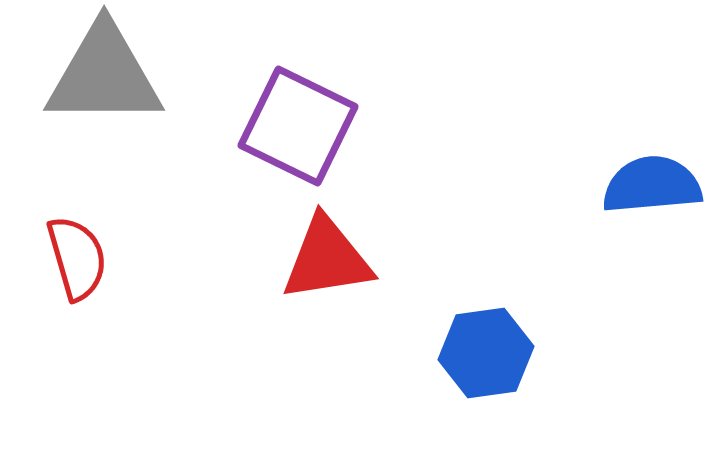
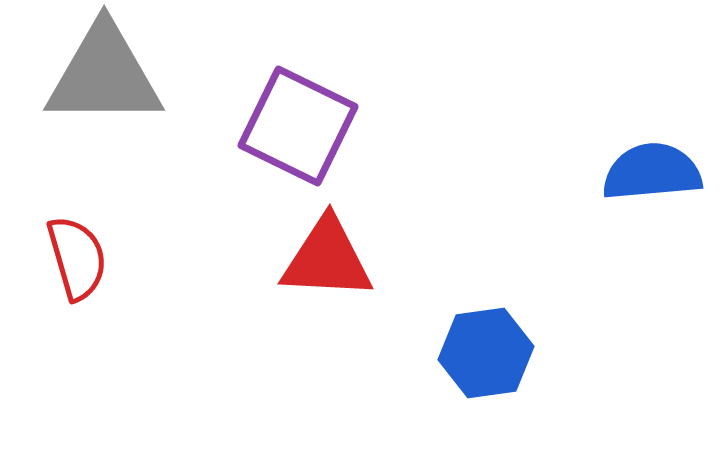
blue semicircle: moved 13 px up
red triangle: rotated 12 degrees clockwise
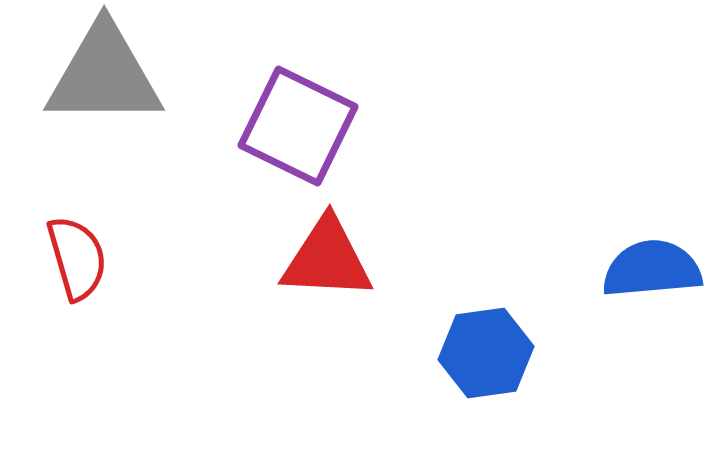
blue semicircle: moved 97 px down
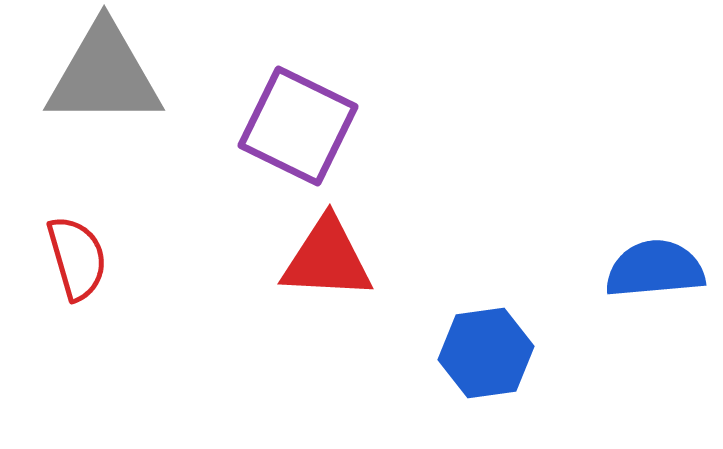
blue semicircle: moved 3 px right
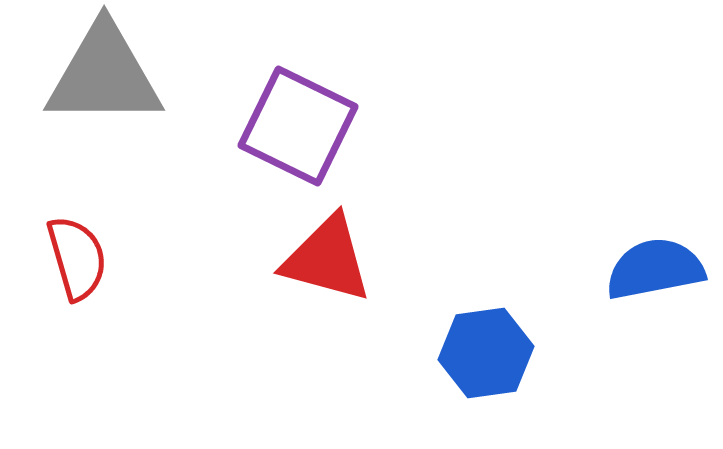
red triangle: rotated 12 degrees clockwise
blue semicircle: rotated 6 degrees counterclockwise
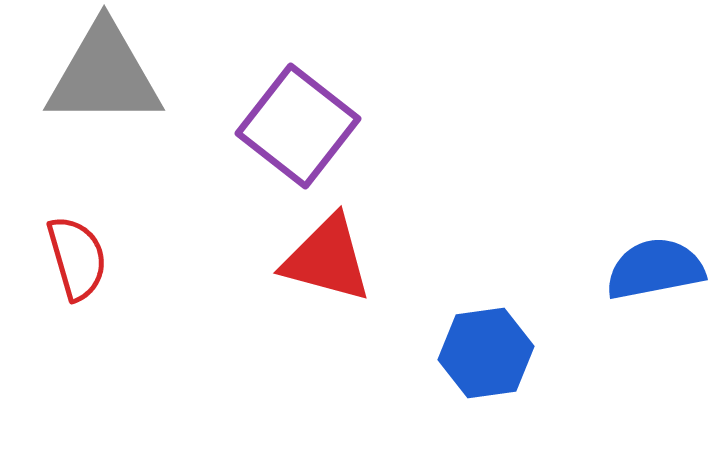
purple square: rotated 12 degrees clockwise
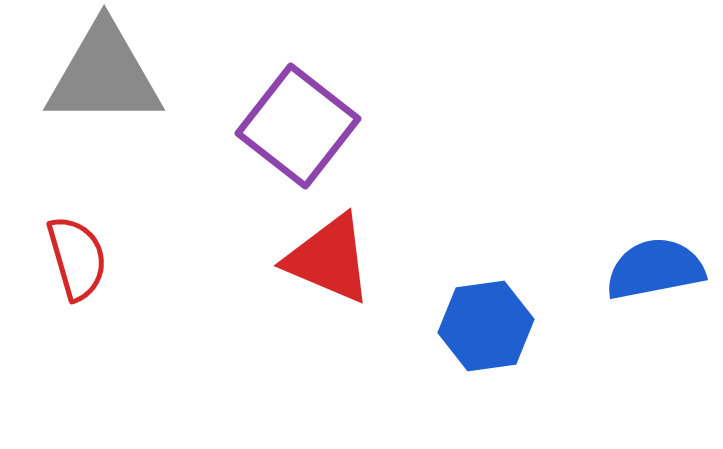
red triangle: moved 2 px right; rotated 8 degrees clockwise
blue hexagon: moved 27 px up
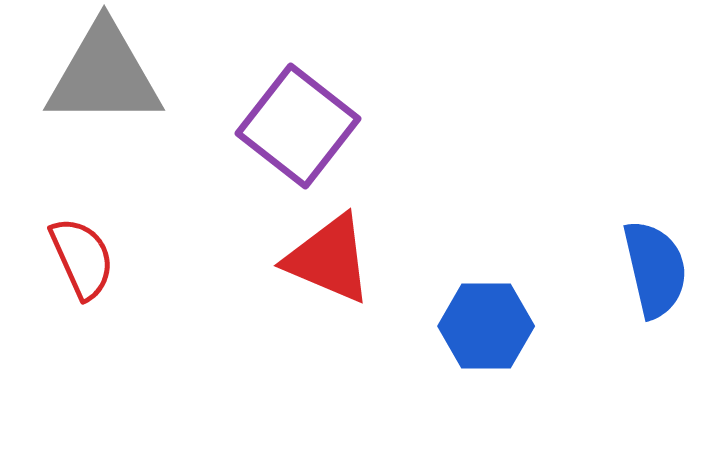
red semicircle: moved 5 px right; rotated 8 degrees counterclockwise
blue semicircle: rotated 88 degrees clockwise
blue hexagon: rotated 8 degrees clockwise
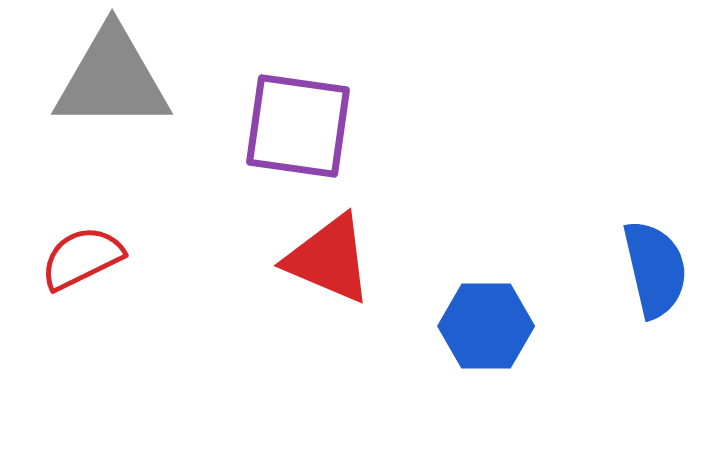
gray triangle: moved 8 px right, 4 px down
purple square: rotated 30 degrees counterclockwise
red semicircle: rotated 92 degrees counterclockwise
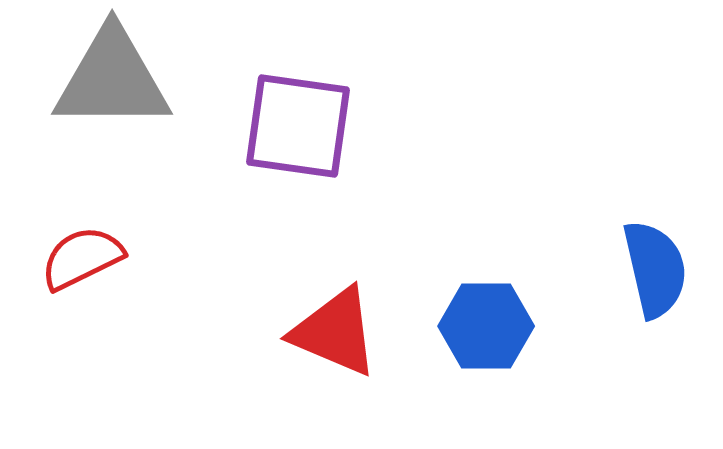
red triangle: moved 6 px right, 73 px down
